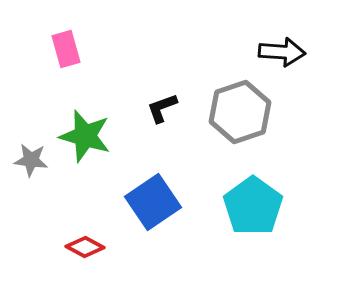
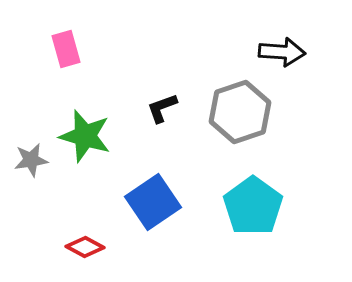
gray star: rotated 16 degrees counterclockwise
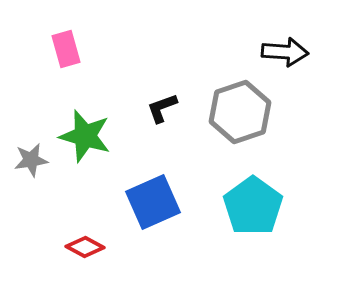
black arrow: moved 3 px right
blue square: rotated 10 degrees clockwise
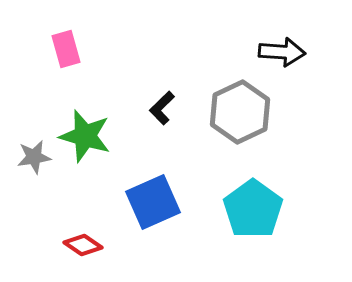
black arrow: moved 3 px left
black L-shape: rotated 24 degrees counterclockwise
gray hexagon: rotated 6 degrees counterclockwise
gray star: moved 3 px right, 3 px up
cyan pentagon: moved 3 px down
red diamond: moved 2 px left, 2 px up; rotated 6 degrees clockwise
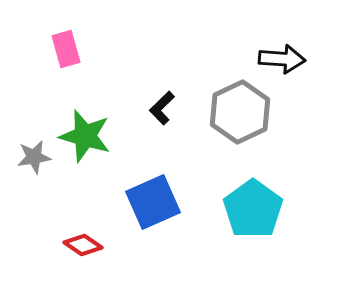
black arrow: moved 7 px down
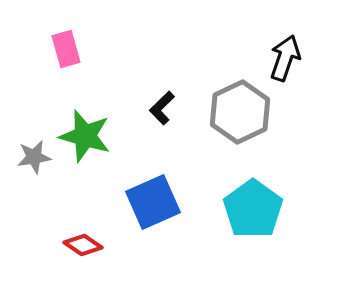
black arrow: moved 3 px right, 1 px up; rotated 75 degrees counterclockwise
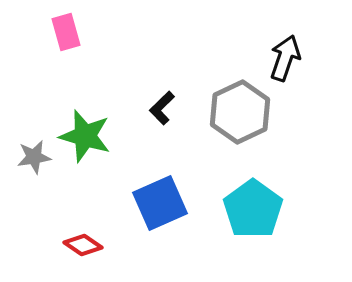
pink rectangle: moved 17 px up
blue square: moved 7 px right, 1 px down
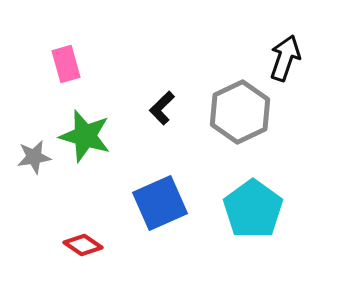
pink rectangle: moved 32 px down
